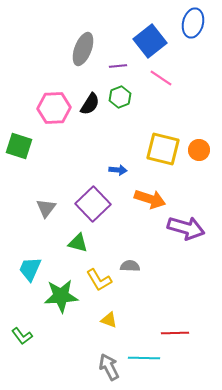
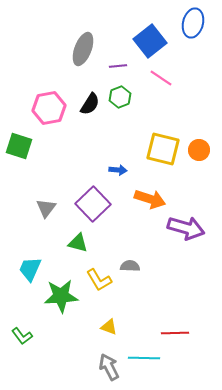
pink hexagon: moved 5 px left; rotated 8 degrees counterclockwise
yellow triangle: moved 7 px down
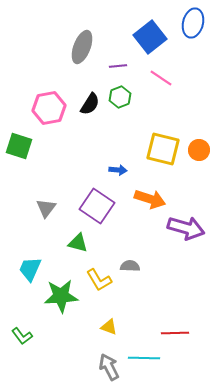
blue square: moved 4 px up
gray ellipse: moved 1 px left, 2 px up
purple square: moved 4 px right, 2 px down; rotated 12 degrees counterclockwise
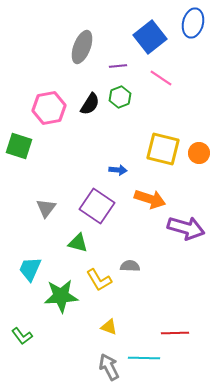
orange circle: moved 3 px down
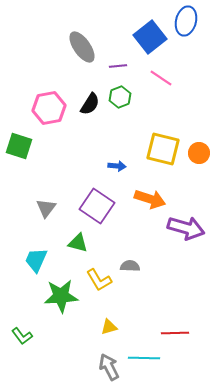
blue ellipse: moved 7 px left, 2 px up
gray ellipse: rotated 56 degrees counterclockwise
blue arrow: moved 1 px left, 4 px up
cyan trapezoid: moved 6 px right, 9 px up
yellow triangle: rotated 36 degrees counterclockwise
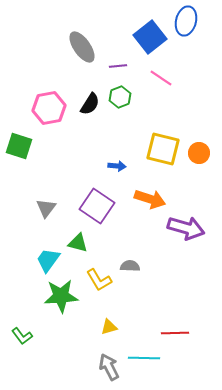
cyan trapezoid: moved 12 px right; rotated 12 degrees clockwise
